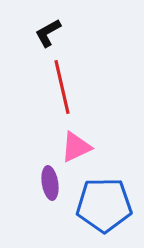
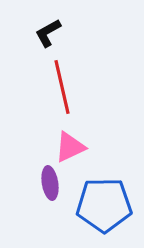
pink triangle: moved 6 px left
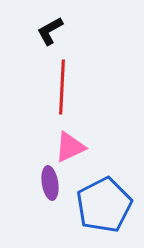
black L-shape: moved 2 px right, 2 px up
red line: rotated 16 degrees clockwise
blue pentagon: rotated 26 degrees counterclockwise
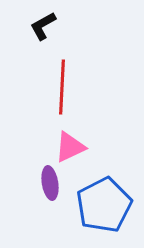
black L-shape: moved 7 px left, 5 px up
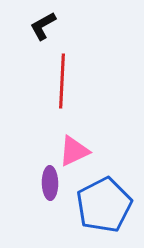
red line: moved 6 px up
pink triangle: moved 4 px right, 4 px down
purple ellipse: rotated 8 degrees clockwise
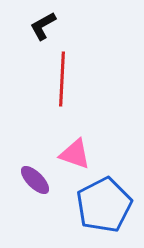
red line: moved 2 px up
pink triangle: moved 1 px right, 3 px down; rotated 44 degrees clockwise
purple ellipse: moved 15 px left, 3 px up; rotated 44 degrees counterclockwise
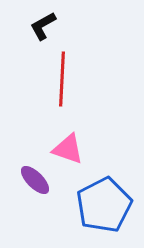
pink triangle: moved 7 px left, 5 px up
